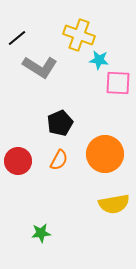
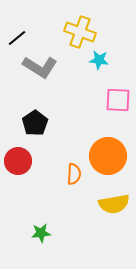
yellow cross: moved 1 px right, 3 px up
pink square: moved 17 px down
black pentagon: moved 25 px left; rotated 10 degrees counterclockwise
orange circle: moved 3 px right, 2 px down
orange semicircle: moved 15 px right, 14 px down; rotated 25 degrees counterclockwise
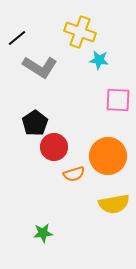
red circle: moved 36 px right, 14 px up
orange semicircle: rotated 70 degrees clockwise
green star: moved 2 px right
